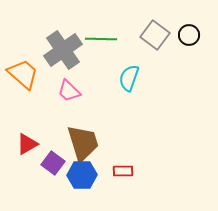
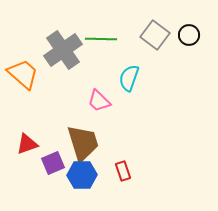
pink trapezoid: moved 30 px right, 10 px down
red triangle: rotated 10 degrees clockwise
purple square: rotated 30 degrees clockwise
red rectangle: rotated 72 degrees clockwise
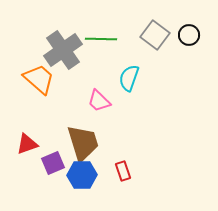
orange trapezoid: moved 16 px right, 5 px down
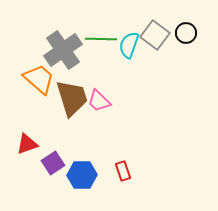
black circle: moved 3 px left, 2 px up
cyan semicircle: moved 33 px up
brown trapezoid: moved 11 px left, 45 px up
purple square: rotated 10 degrees counterclockwise
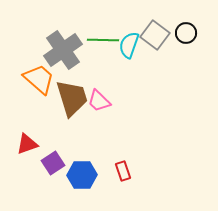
green line: moved 2 px right, 1 px down
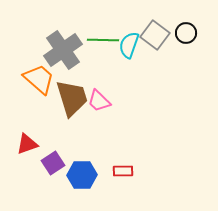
red rectangle: rotated 72 degrees counterclockwise
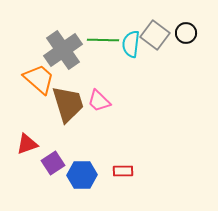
cyan semicircle: moved 2 px right, 1 px up; rotated 12 degrees counterclockwise
brown trapezoid: moved 4 px left, 6 px down
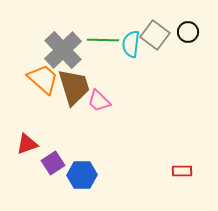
black circle: moved 2 px right, 1 px up
gray cross: rotated 9 degrees counterclockwise
orange trapezoid: moved 4 px right
brown trapezoid: moved 6 px right, 17 px up
red rectangle: moved 59 px right
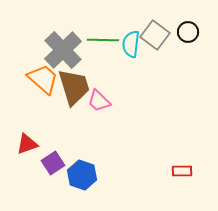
blue hexagon: rotated 20 degrees clockwise
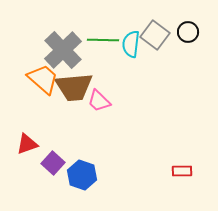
brown trapezoid: rotated 102 degrees clockwise
purple square: rotated 15 degrees counterclockwise
